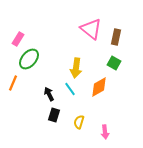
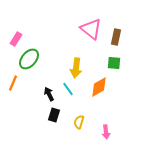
pink rectangle: moved 2 px left
green square: rotated 24 degrees counterclockwise
cyan line: moved 2 px left
pink arrow: moved 1 px right
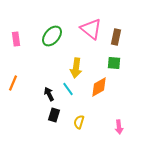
pink rectangle: rotated 40 degrees counterclockwise
green ellipse: moved 23 px right, 23 px up
pink arrow: moved 13 px right, 5 px up
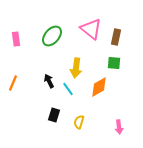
black arrow: moved 13 px up
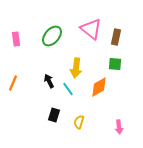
green square: moved 1 px right, 1 px down
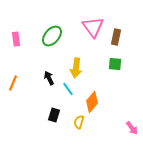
pink triangle: moved 2 px right, 2 px up; rotated 15 degrees clockwise
black arrow: moved 3 px up
orange diamond: moved 7 px left, 15 px down; rotated 20 degrees counterclockwise
pink arrow: moved 13 px right, 1 px down; rotated 32 degrees counterclockwise
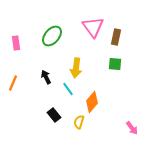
pink rectangle: moved 4 px down
black arrow: moved 3 px left, 1 px up
black rectangle: rotated 56 degrees counterclockwise
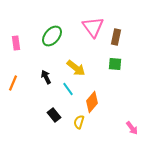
yellow arrow: rotated 60 degrees counterclockwise
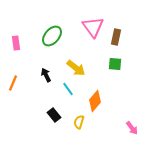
black arrow: moved 2 px up
orange diamond: moved 3 px right, 1 px up
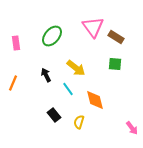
brown rectangle: rotated 70 degrees counterclockwise
orange diamond: moved 1 px up; rotated 55 degrees counterclockwise
